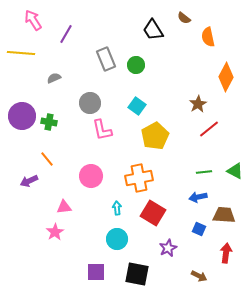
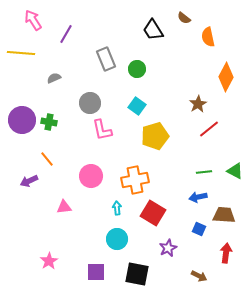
green circle: moved 1 px right, 4 px down
purple circle: moved 4 px down
yellow pentagon: rotated 12 degrees clockwise
orange cross: moved 4 px left, 2 px down
pink star: moved 6 px left, 29 px down
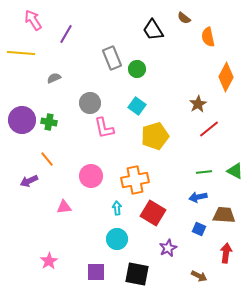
gray rectangle: moved 6 px right, 1 px up
pink L-shape: moved 2 px right, 2 px up
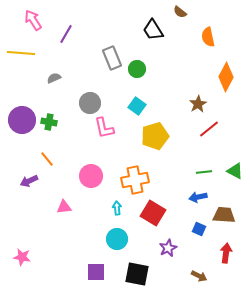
brown semicircle: moved 4 px left, 6 px up
pink star: moved 27 px left, 4 px up; rotated 30 degrees counterclockwise
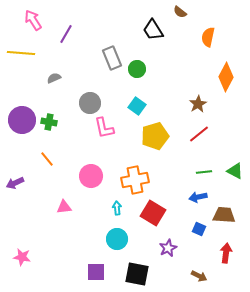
orange semicircle: rotated 24 degrees clockwise
red line: moved 10 px left, 5 px down
purple arrow: moved 14 px left, 2 px down
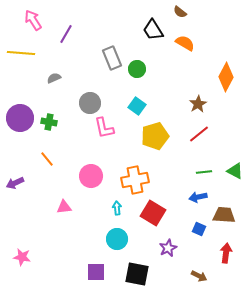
orange semicircle: moved 23 px left, 6 px down; rotated 108 degrees clockwise
purple circle: moved 2 px left, 2 px up
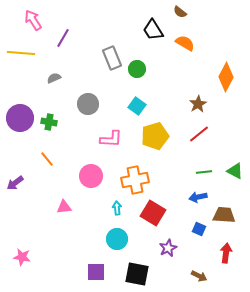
purple line: moved 3 px left, 4 px down
gray circle: moved 2 px left, 1 px down
pink L-shape: moved 7 px right, 11 px down; rotated 75 degrees counterclockwise
purple arrow: rotated 12 degrees counterclockwise
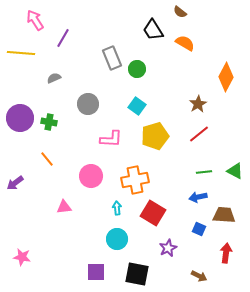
pink arrow: moved 2 px right
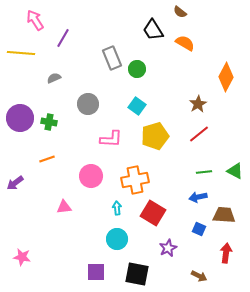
orange line: rotated 70 degrees counterclockwise
